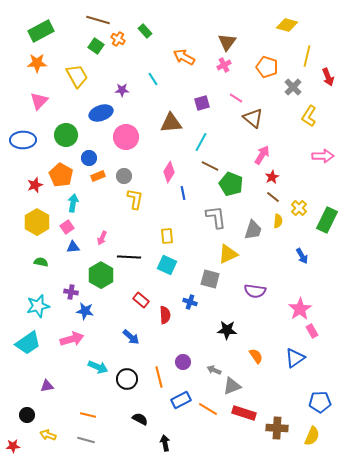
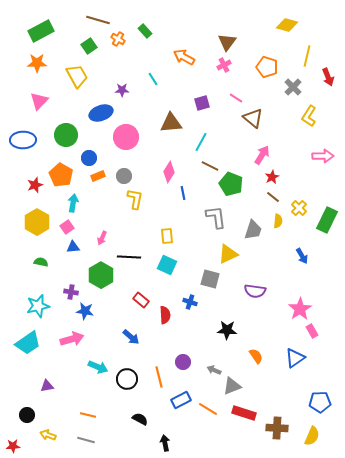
green square at (96, 46): moved 7 px left; rotated 21 degrees clockwise
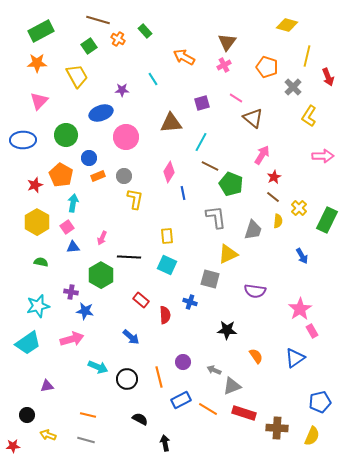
red star at (272, 177): moved 2 px right
blue pentagon at (320, 402): rotated 10 degrees counterclockwise
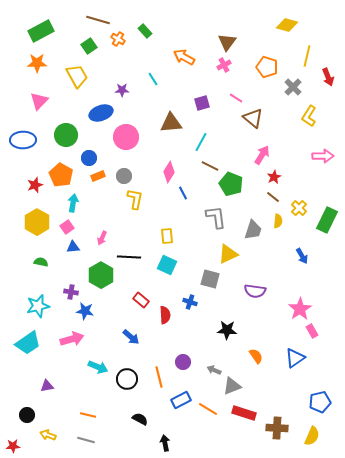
blue line at (183, 193): rotated 16 degrees counterclockwise
